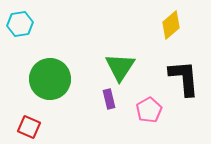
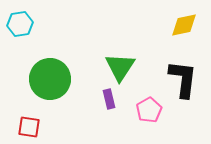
yellow diamond: moved 13 px right; rotated 28 degrees clockwise
black L-shape: moved 1 px left, 1 px down; rotated 12 degrees clockwise
red square: rotated 15 degrees counterclockwise
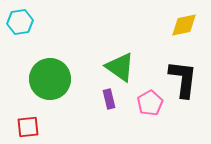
cyan hexagon: moved 2 px up
green triangle: rotated 28 degrees counterclockwise
pink pentagon: moved 1 px right, 7 px up
red square: moved 1 px left; rotated 15 degrees counterclockwise
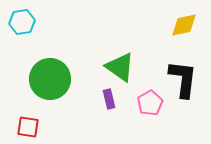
cyan hexagon: moved 2 px right
red square: rotated 15 degrees clockwise
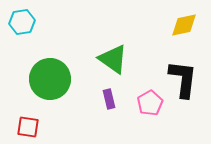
green triangle: moved 7 px left, 8 px up
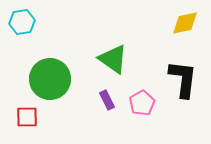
yellow diamond: moved 1 px right, 2 px up
purple rectangle: moved 2 px left, 1 px down; rotated 12 degrees counterclockwise
pink pentagon: moved 8 px left
red square: moved 1 px left, 10 px up; rotated 10 degrees counterclockwise
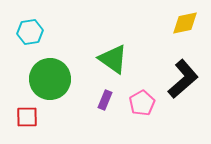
cyan hexagon: moved 8 px right, 10 px down
black L-shape: rotated 42 degrees clockwise
purple rectangle: moved 2 px left; rotated 48 degrees clockwise
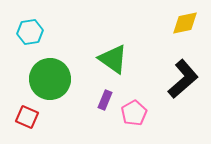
pink pentagon: moved 8 px left, 10 px down
red square: rotated 25 degrees clockwise
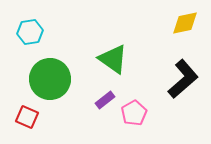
purple rectangle: rotated 30 degrees clockwise
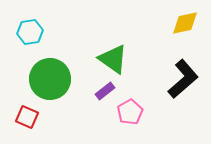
purple rectangle: moved 9 px up
pink pentagon: moved 4 px left, 1 px up
